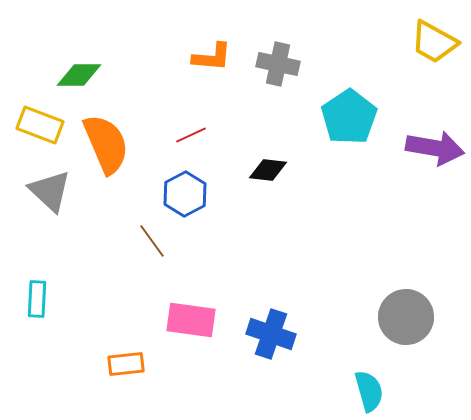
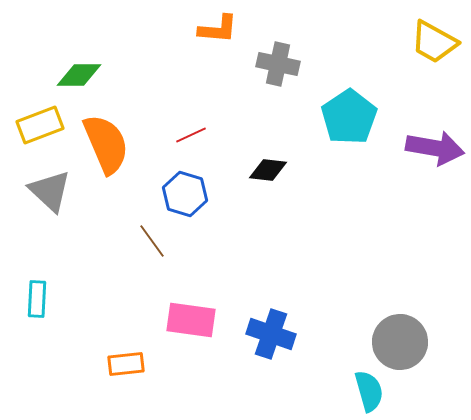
orange L-shape: moved 6 px right, 28 px up
yellow rectangle: rotated 42 degrees counterclockwise
blue hexagon: rotated 15 degrees counterclockwise
gray circle: moved 6 px left, 25 px down
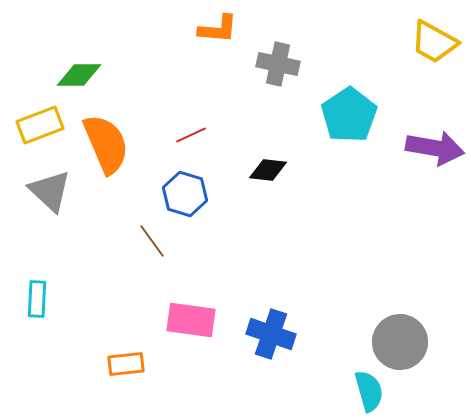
cyan pentagon: moved 2 px up
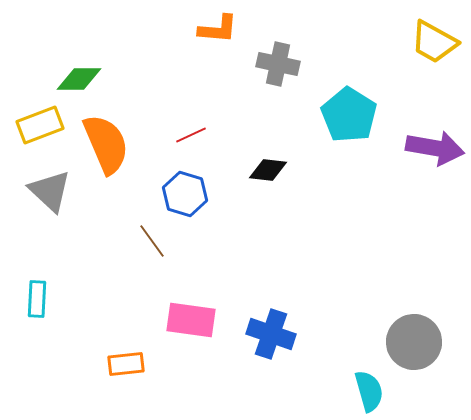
green diamond: moved 4 px down
cyan pentagon: rotated 6 degrees counterclockwise
gray circle: moved 14 px right
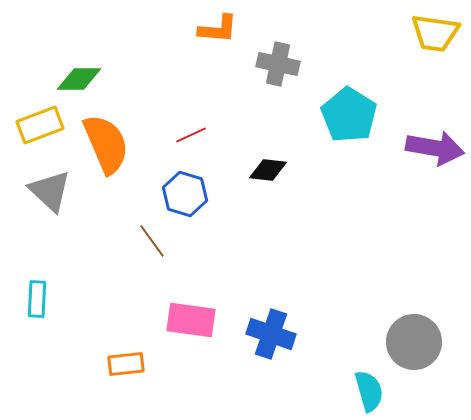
yellow trapezoid: moved 1 px right, 9 px up; rotated 21 degrees counterclockwise
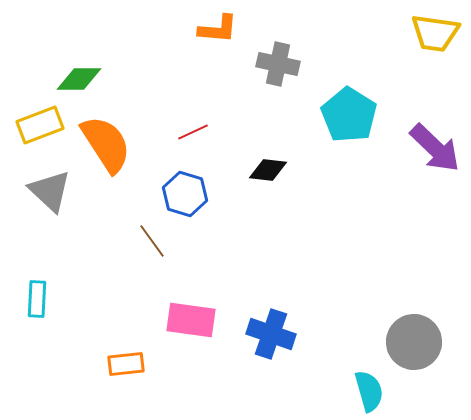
red line: moved 2 px right, 3 px up
orange semicircle: rotated 10 degrees counterclockwise
purple arrow: rotated 34 degrees clockwise
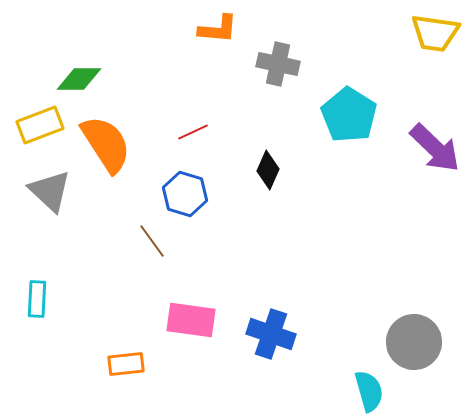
black diamond: rotated 72 degrees counterclockwise
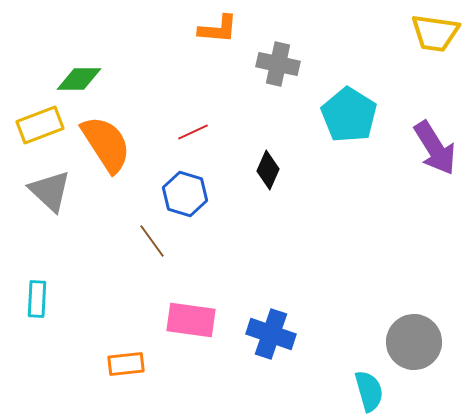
purple arrow: rotated 14 degrees clockwise
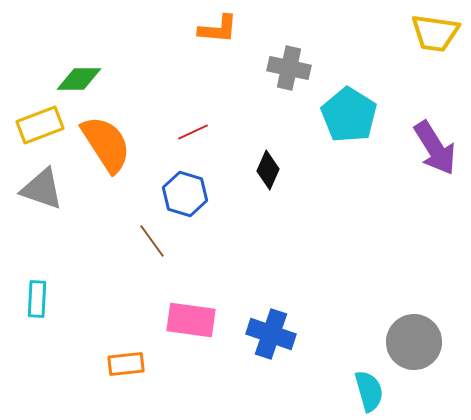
gray cross: moved 11 px right, 4 px down
gray triangle: moved 8 px left, 2 px up; rotated 24 degrees counterclockwise
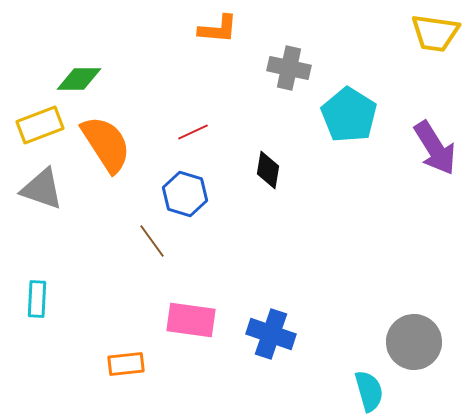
black diamond: rotated 15 degrees counterclockwise
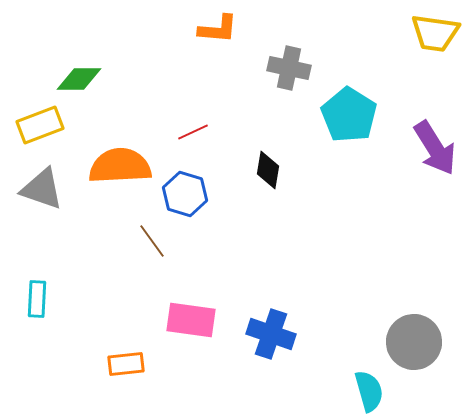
orange semicircle: moved 14 px right, 22 px down; rotated 60 degrees counterclockwise
